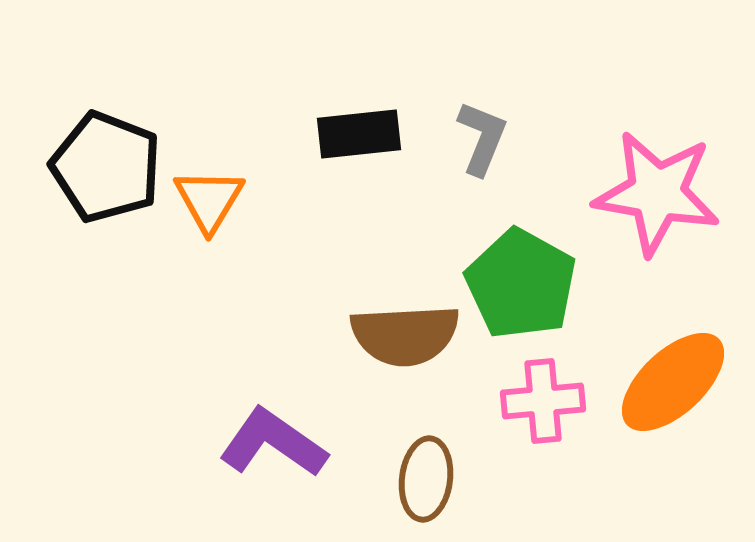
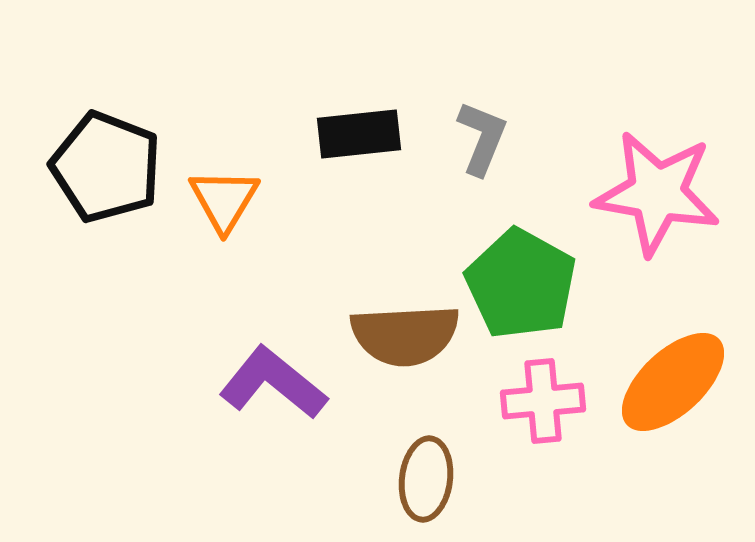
orange triangle: moved 15 px right
purple L-shape: moved 60 px up; rotated 4 degrees clockwise
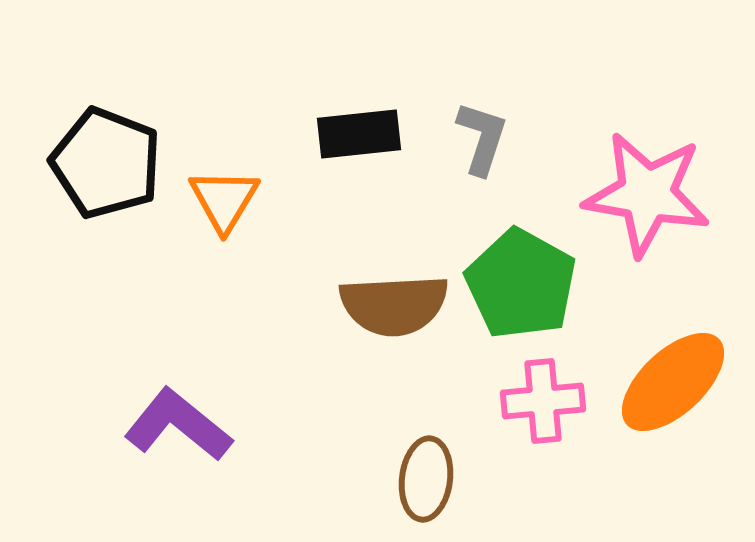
gray L-shape: rotated 4 degrees counterclockwise
black pentagon: moved 4 px up
pink star: moved 10 px left, 1 px down
brown semicircle: moved 11 px left, 30 px up
purple L-shape: moved 95 px left, 42 px down
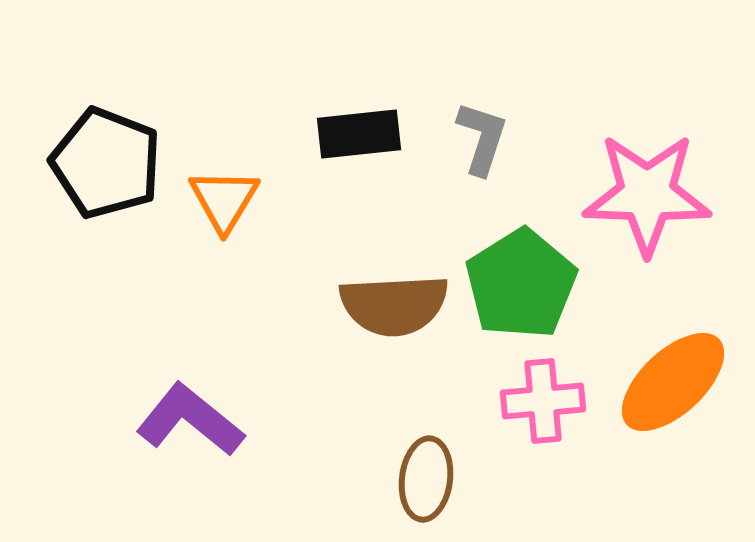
pink star: rotated 8 degrees counterclockwise
green pentagon: rotated 11 degrees clockwise
purple L-shape: moved 12 px right, 5 px up
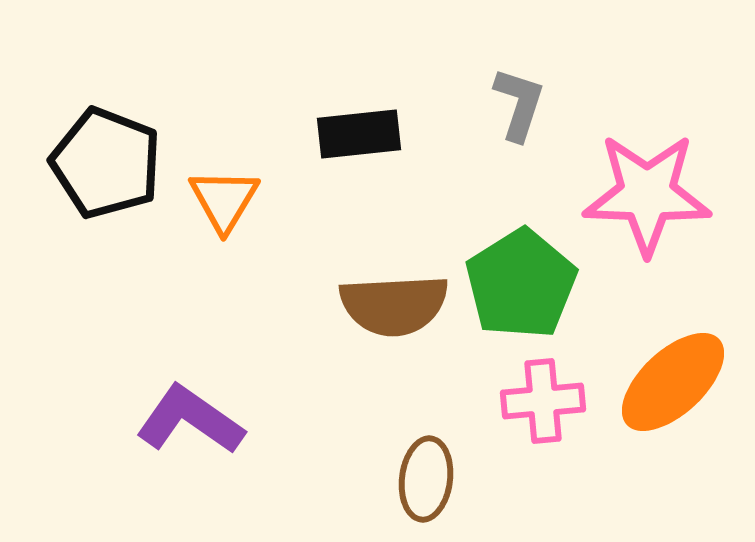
gray L-shape: moved 37 px right, 34 px up
purple L-shape: rotated 4 degrees counterclockwise
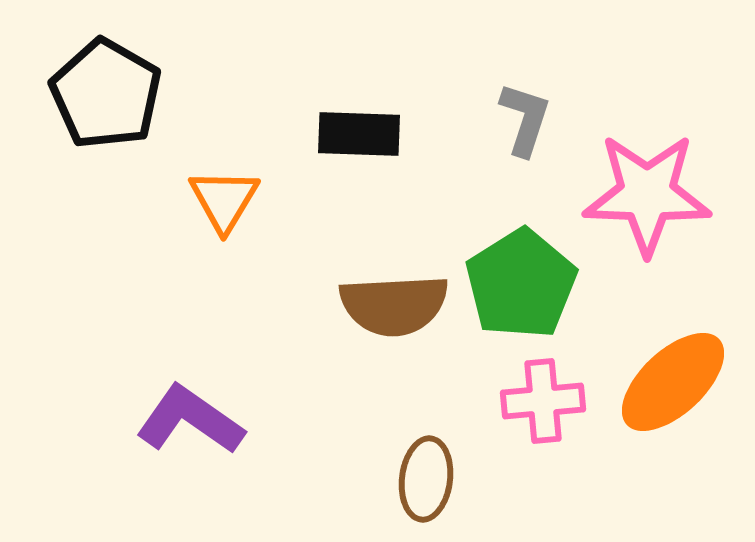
gray L-shape: moved 6 px right, 15 px down
black rectangle: rotated 8 degrees clockwise
black pentagon: moved 69 px up; rotated 9 degrees clockwise
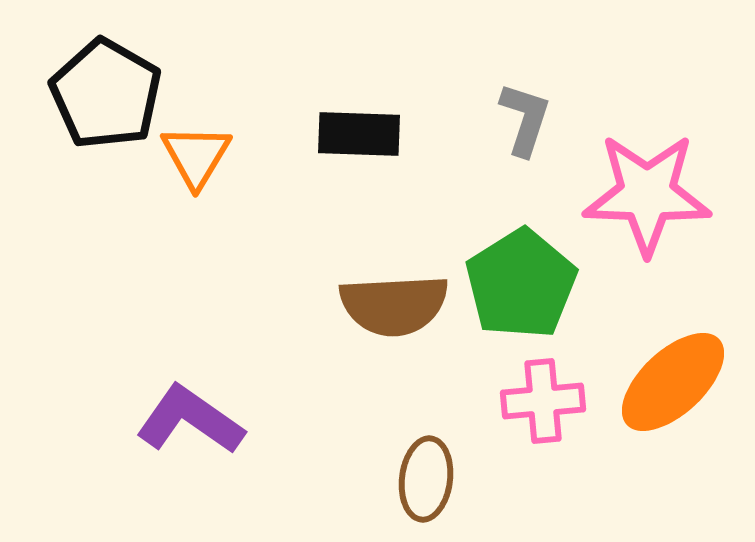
orange triangle: moved 28 px left, 44 px up
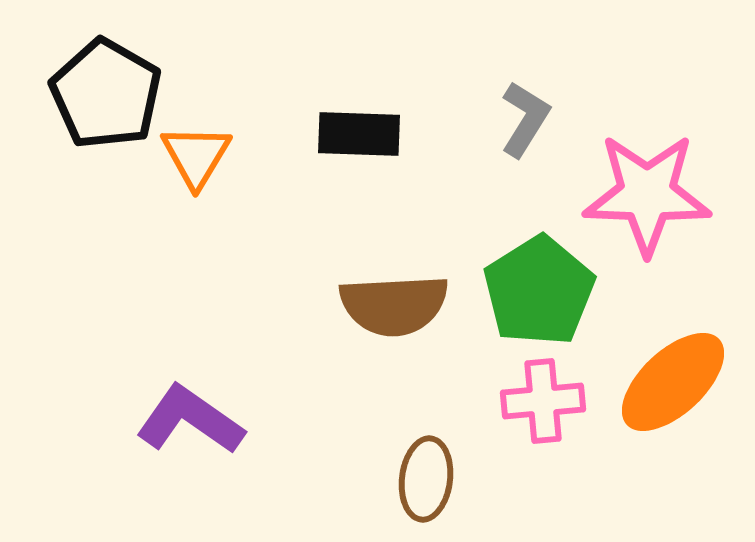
gray L-shape: rotated 14 degrees clockwise
green pentagon: moved 18 px right, 7 px down
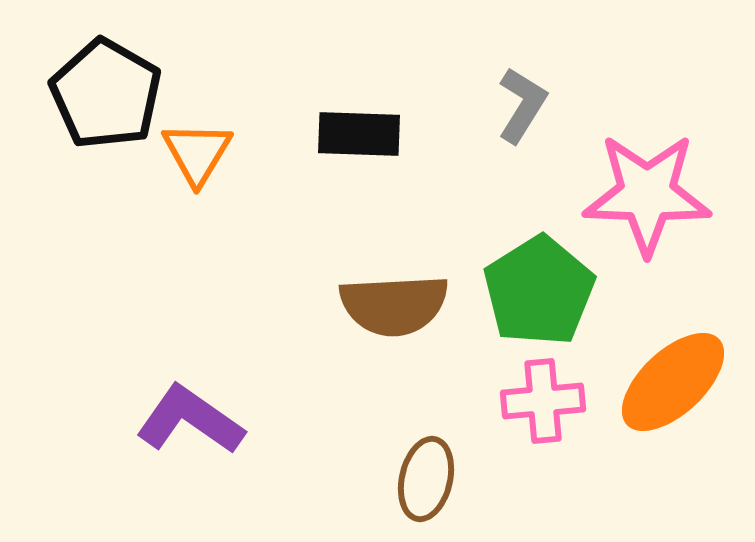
gray L-shape: moved 3 px left, 14 px up
orange triangle: moved 1 px right, 3 px up
brown ellipse: rotated 6 degrees clockwise
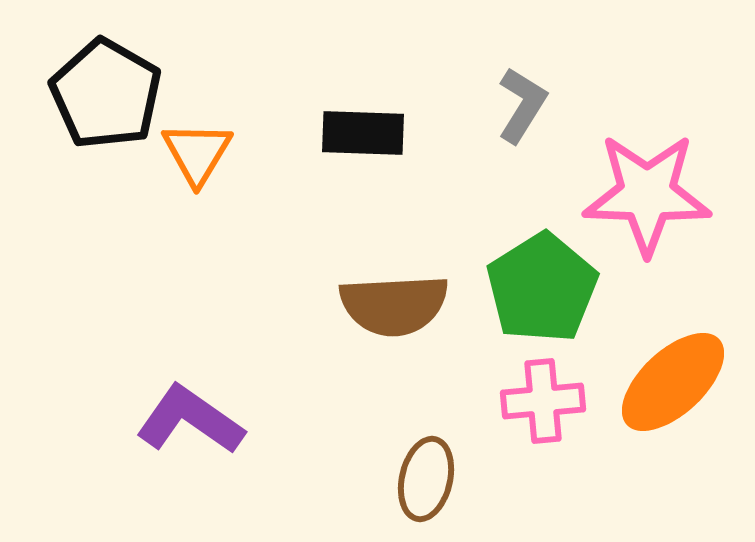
black rectangle: moved 4 px right, 1 px up
green pentagon: moved 3 px right, 3 px up
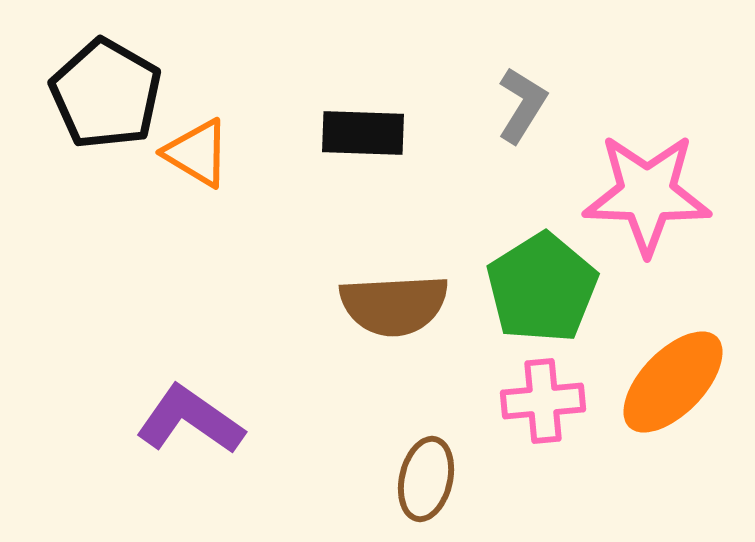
orange triangle: rotated 30 degrees counterclockwise
orange ellipse: rotated 3 degrees counterclockwise
